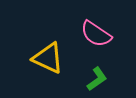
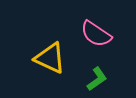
yellow triangle: moved 2 px right
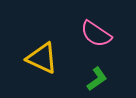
yellow triangle: moved 8 px left
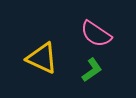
green L-shape: moved 5 px left, 9 px up
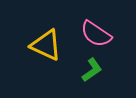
yellow triangle: moved 4 px right, 13 px up
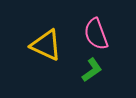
pink semicircle: rotated 36 degrees clockwise
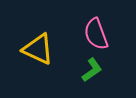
yellow triangle: moved 8 px left, 4 px down
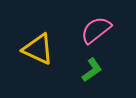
pink semicircle: moved 4 px up; rotated 72 degrees clockwise
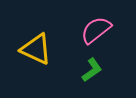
yellow triangle: moved 2 px left
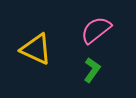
green L-shape: rotated 20 degrees counterclockwise
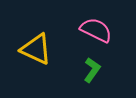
pink semicircle: rotated 64 degrees clockwise
